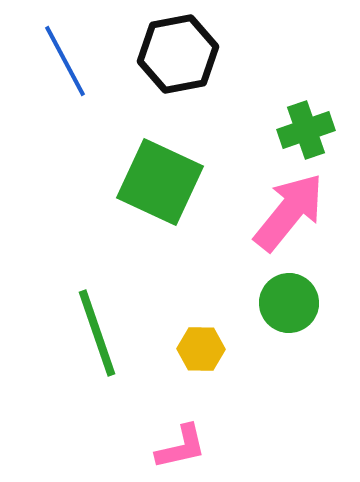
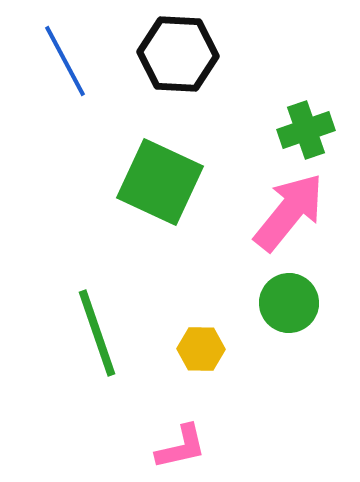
black hexagon: rotated 14 degrees clockwise
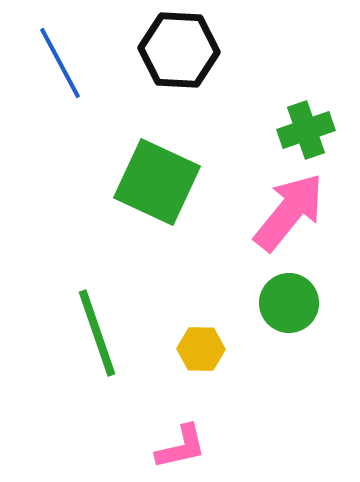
black hexagon: moved 1 px right, 4 px up
blue line: moved 5 px left, 2 px down
green square: moved 3 px left
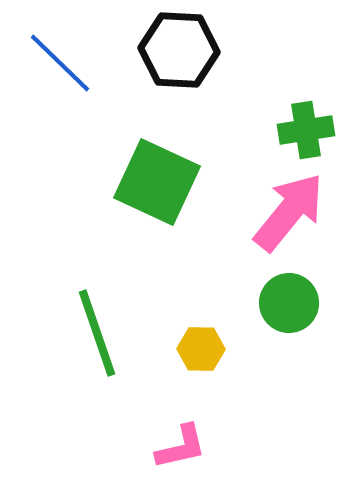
blue line: rotated 18 degrees counterclockwise
green cross: rotated 10 degrees clockwise
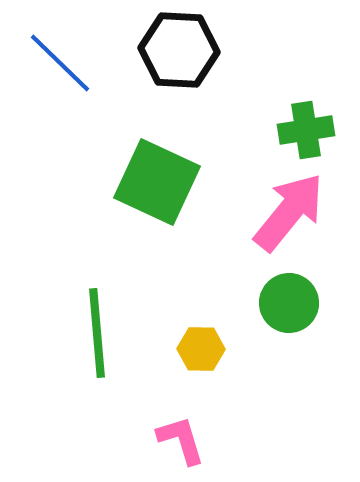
green line: rotated 14 degrees clockwise
pink L-shape: moved 7 px up; rotated 94 degrees counterclockwise
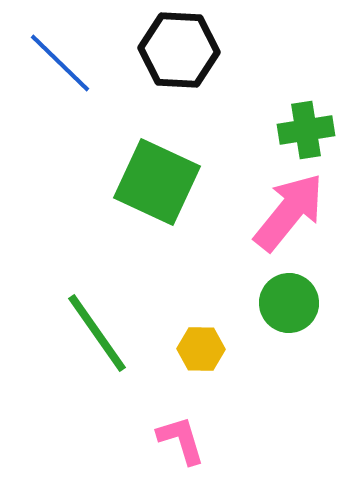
green line: rotated 30 degrees counterclockwise
